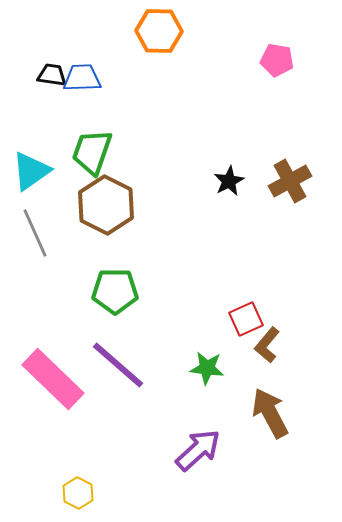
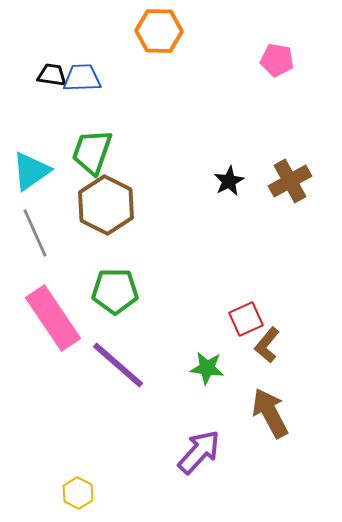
pink rectangle: moved 61 px up; rotated 12 degrees clockwise
purple arrow: moved 1 px right, 2 px down; rotated 6 degrees counterclockwise
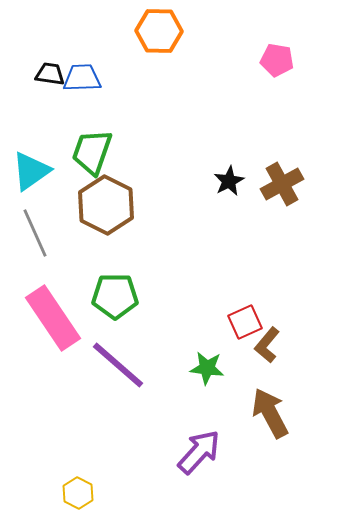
black trapezoid: moved 2 px left, 1 px up
brown cross: moved 8 px left, 3 px down
green pentagon: moved 5 px down
red square: moved 1 px left, 3 px down
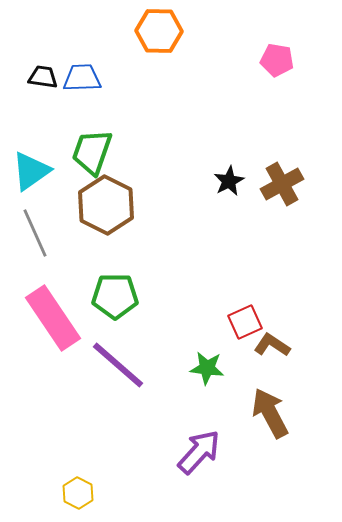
black trapezoid: moved 7 px left, 3 px down
brown L-shape: moved 5 px right; rotated 84 degrees clockwise
